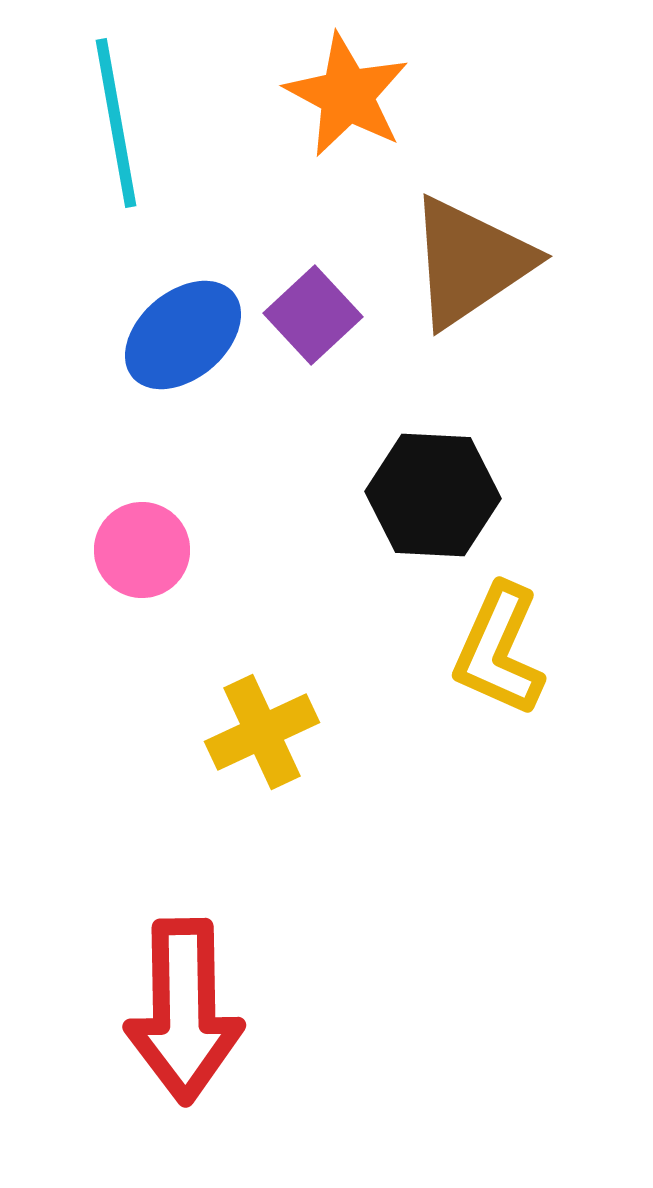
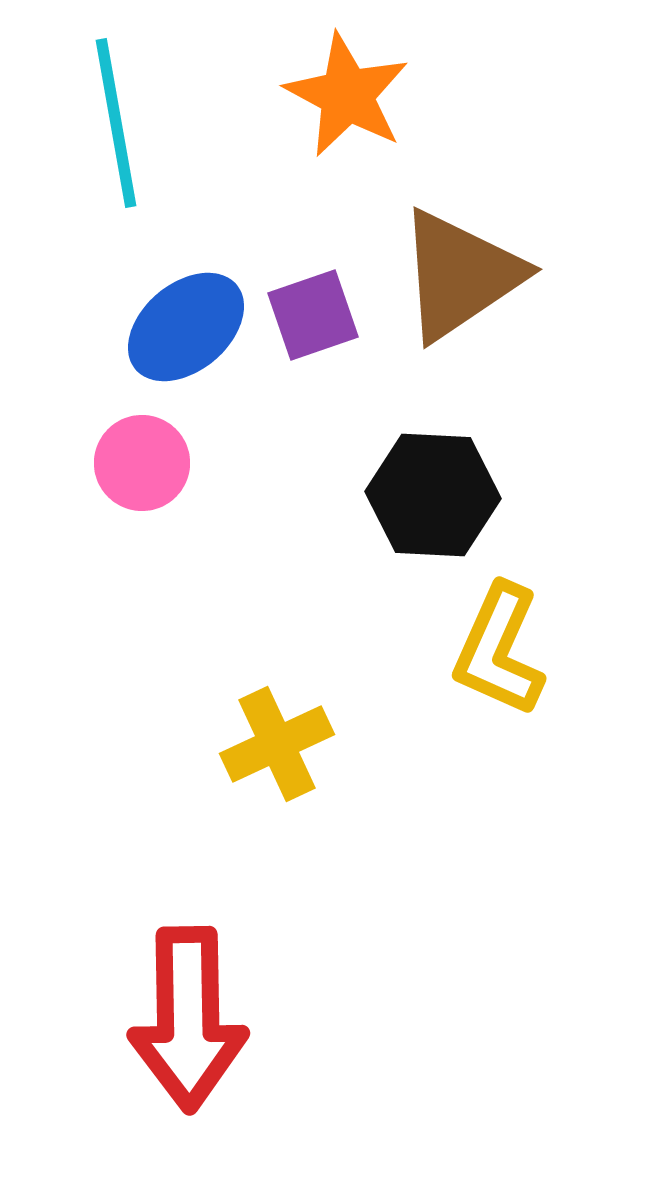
brown triangle: moved 10 px left, 13 px down
purple square: rotated 24 degrees clockwise
blue ellipse: moved 3 px right, 8 px up
pink circle: moved 87 px up
yellow cross: moved 15 px right, 12 px down
red arrow: moved 4 px right, 8 px down
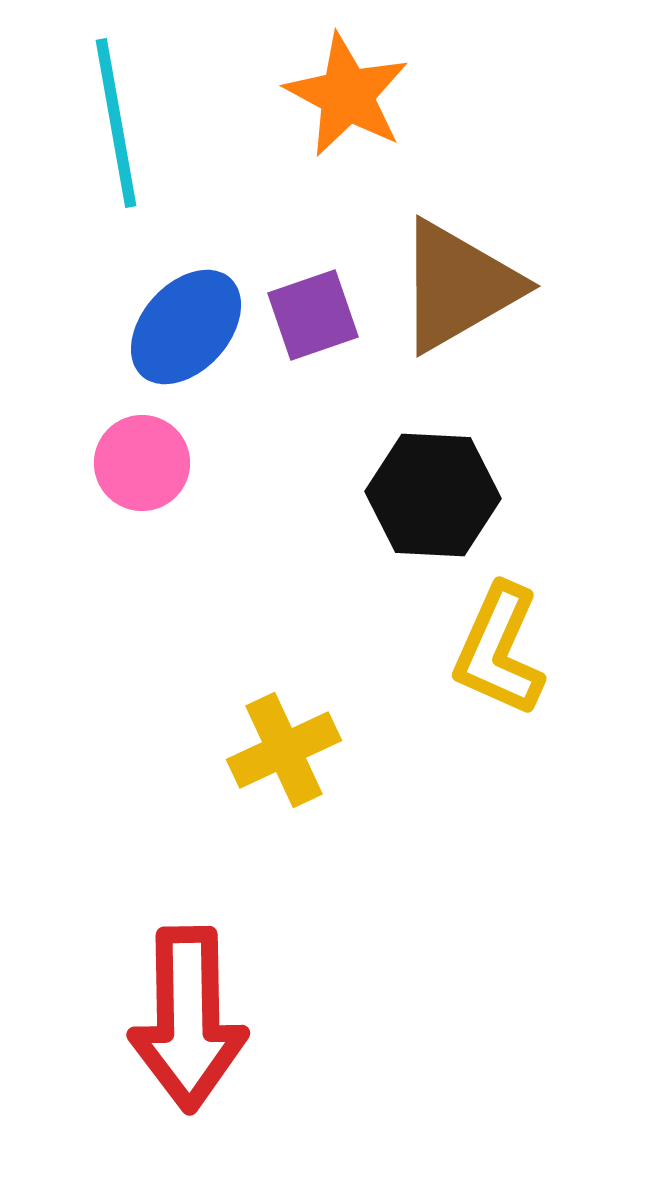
brown triangle: moved 2 px left, 11 px down; rotated 4 degrees clockwise
blue ellipse: rotated 8 degrees counterclockwise
yellow cross: moved 7 px right, 6 px down
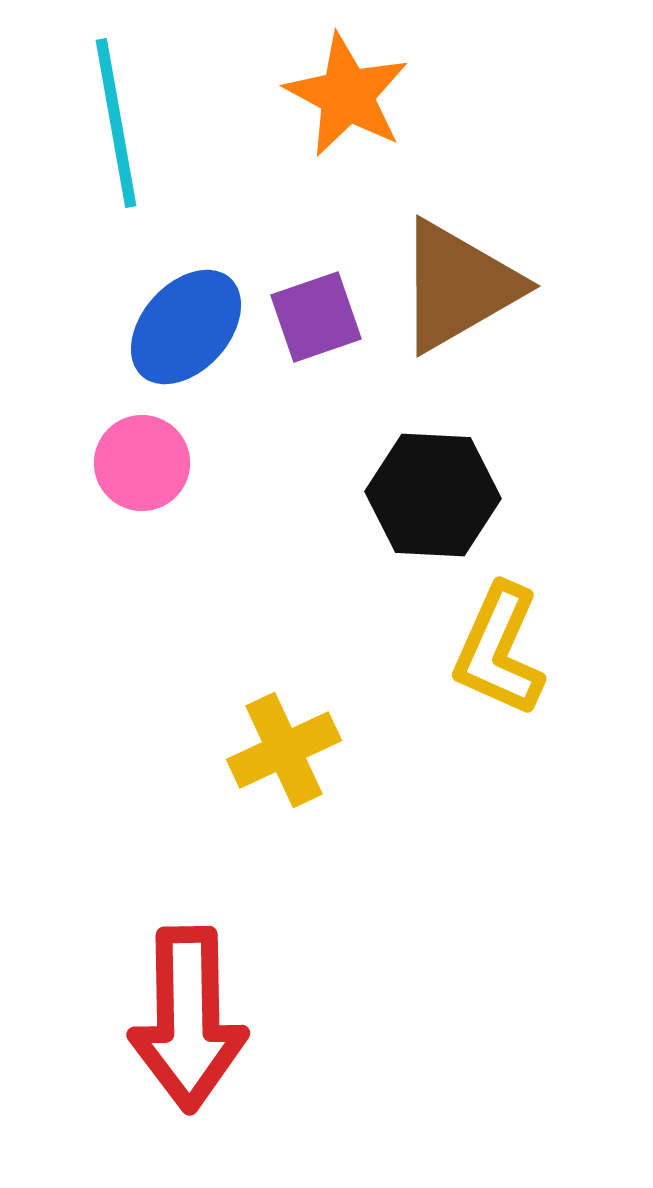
purple square: moved 3 px right, 2 px down
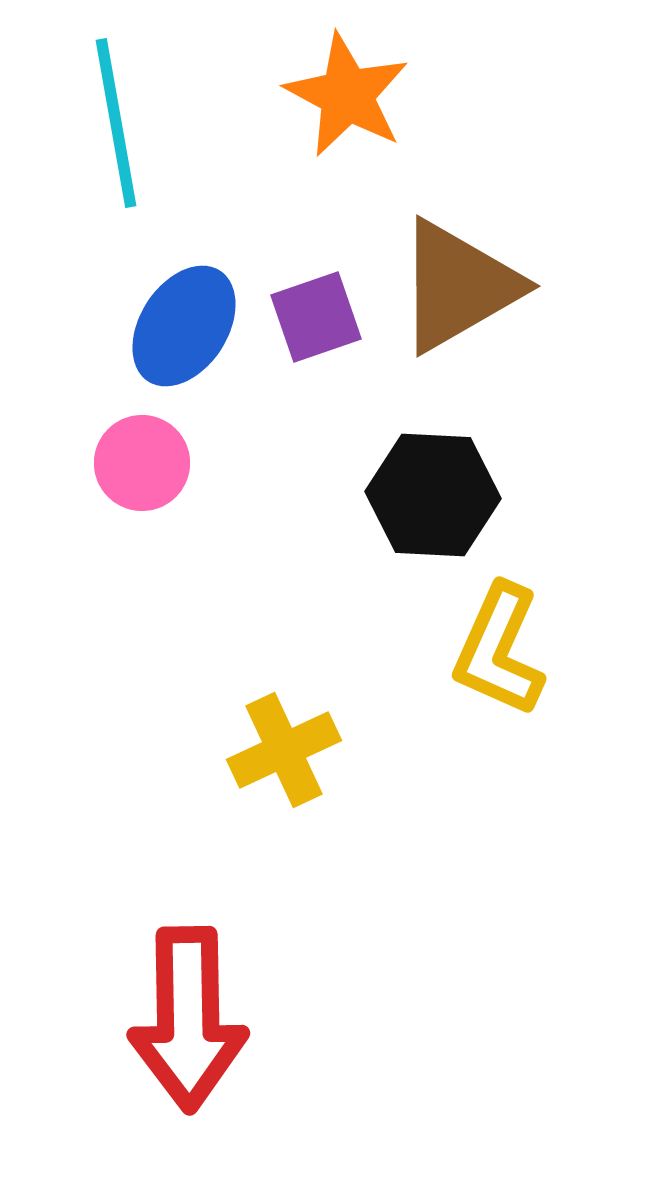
blue ellipse: moved 2 px left, 1 px up; rotated 9 degrees counterclockwise
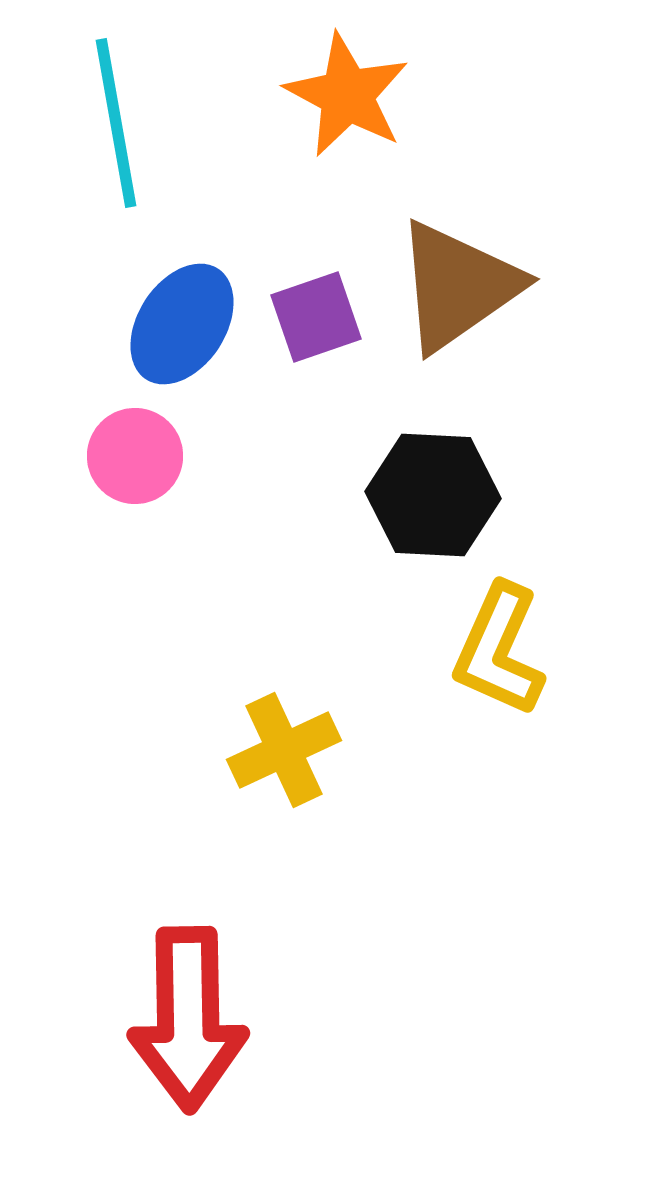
brown triangle: rotated 5 degrees counterclockwise
blue ellipse: moved 2 px left, 2 px up
pink circle: moved 7 px left, 7 px up
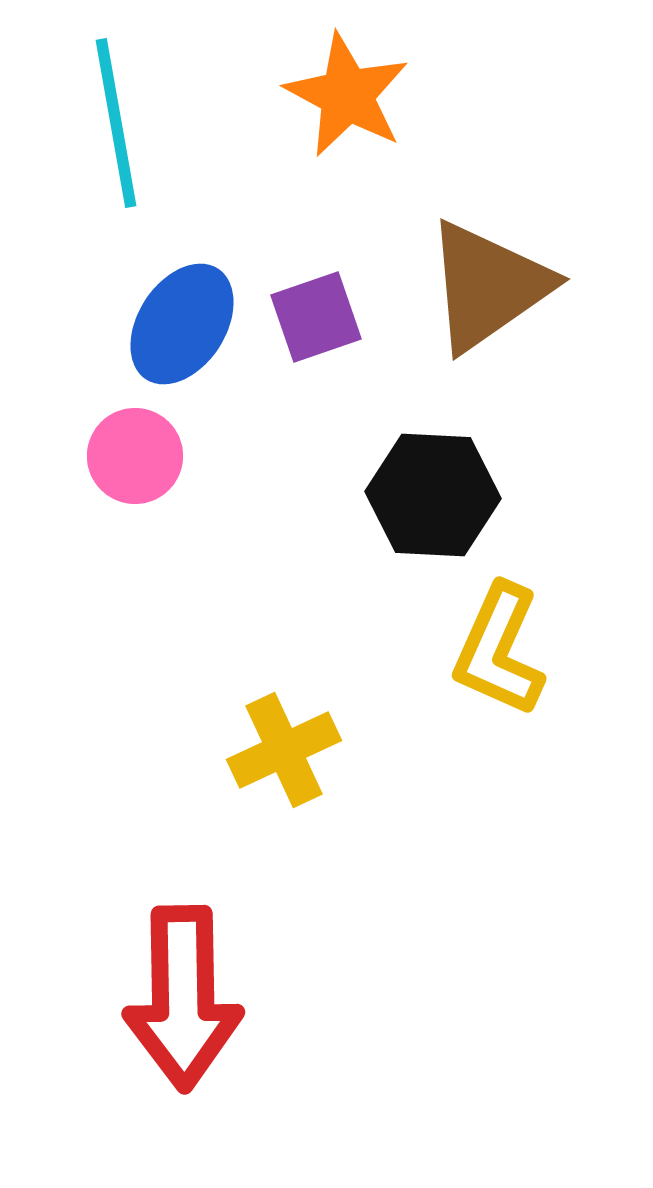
brown triangle: moved 30 px right
red arrow: moved 5 px left, 21 px up
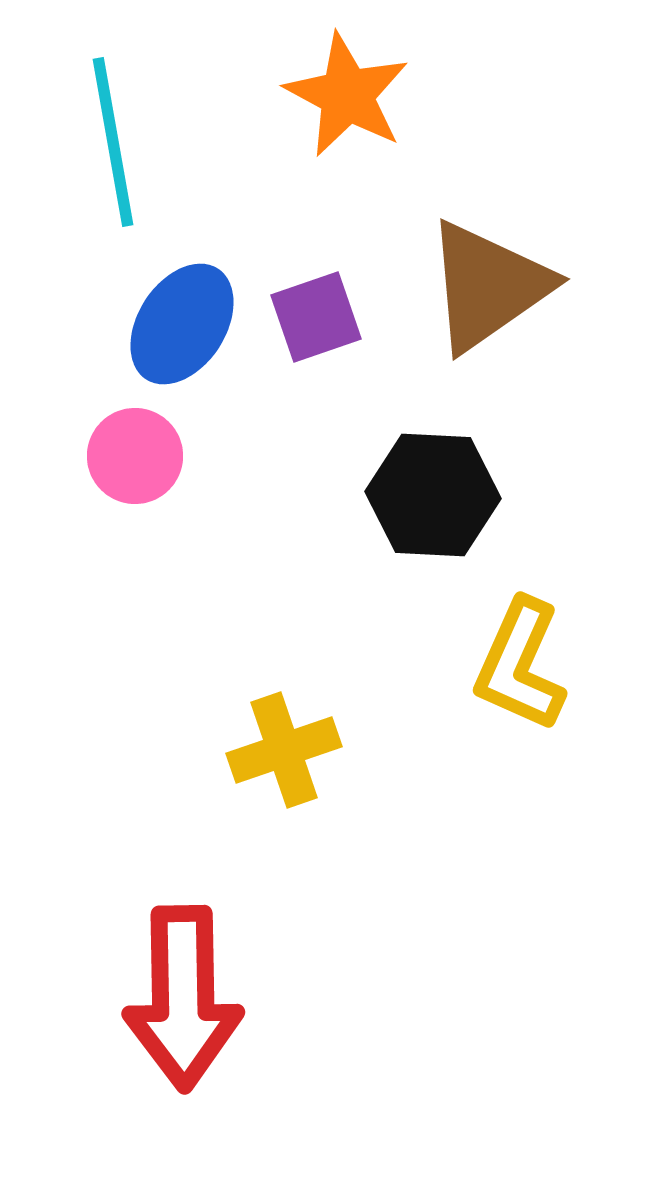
cyan line: moved 3 px left, 19 px down
yellow L-shape: moved 21 px right, 15 px down
yellow cross: rotated 6 degrees clockwise
